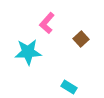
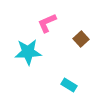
pink L-shape: rotated 25 degrees clockwise
cyan rectangle: moved 2 px up
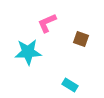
brown square: rotated 28 degrees counterclockwise
cyan rectangle: moved 1 px right
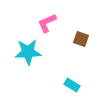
cyan rectangle: moved 2 px right
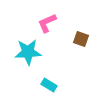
cyan rectangle: moved 23 px left
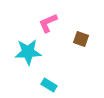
pink L-shape: moved 1 px right
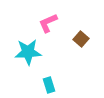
brown square: rotated 21 degrees clockwise
cyan rectangle: rotated 42 degrees clockwise
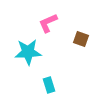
brown square: rotated 21 degrees counterclockwise
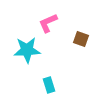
cyan star: moved 1 px left, 2 px up
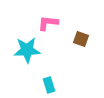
pink L-shape: rotated 30 degrees clockwise
